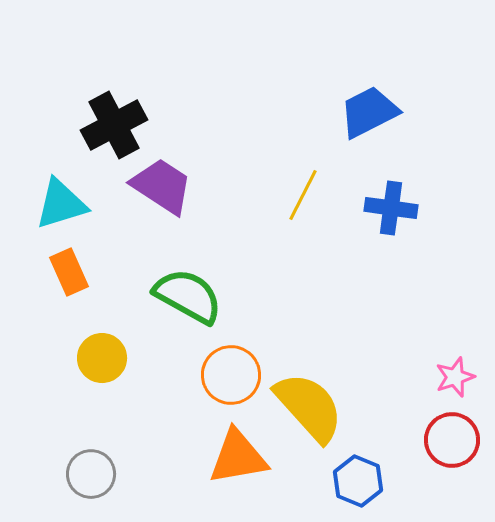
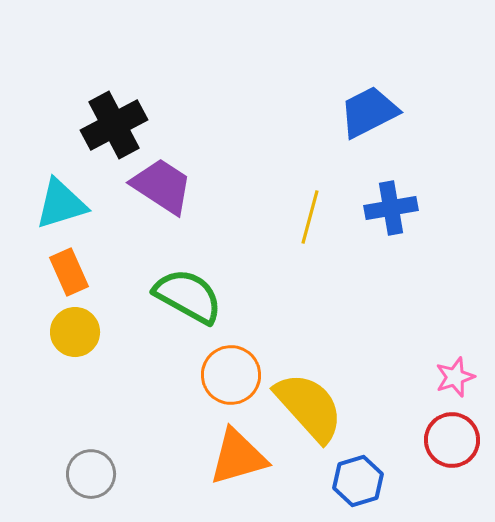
yellow line: moved 7 px right, 22 px down; rotated 12 degrees counterclockwise
blue cross: rotated 18 degrees counterclockwise
yellow circle: moved 27 px left, 26 px up
orange triangle: rotated 6 degrees counterclockwise
blue hexagon: rotated 21 degrees clockwise
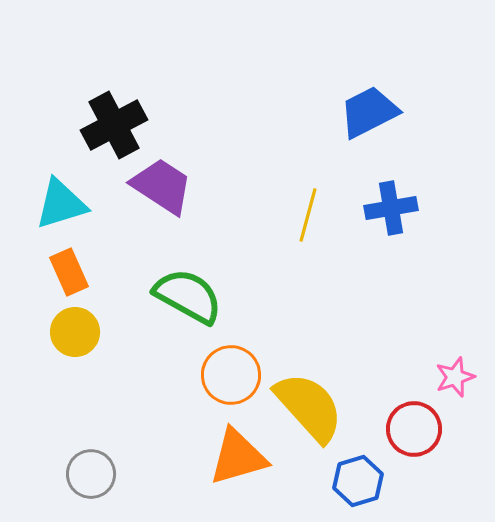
yellow line: moved 2 px left, 2 px up
red circle: moved 38 px left, 11 px up
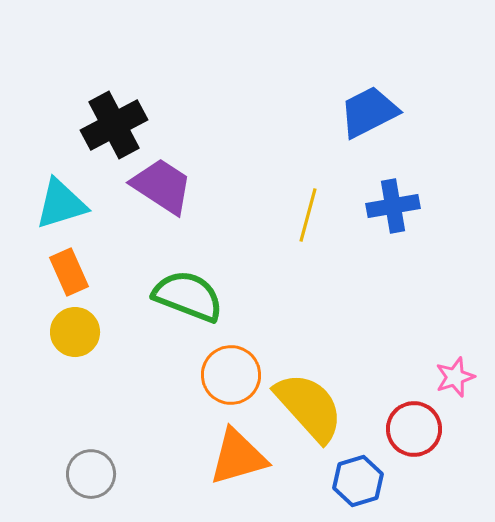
blue cross: moved 2 px right, 2 px up
green semicircle: rotated 8 degrees counterclockwise
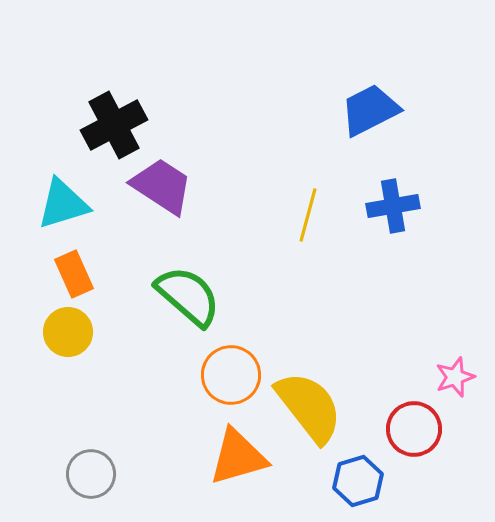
blue trapezoid: moved 1 px right, 2 px up
cyan triangle: moved 2 px right
orange rectangle: moved 5 px right, 2 px down
green semicircle: rotated 20 degrees clockwise
yellow circle: moved 7 px left
yellow semicircle: rotated 4 degrees clockwise
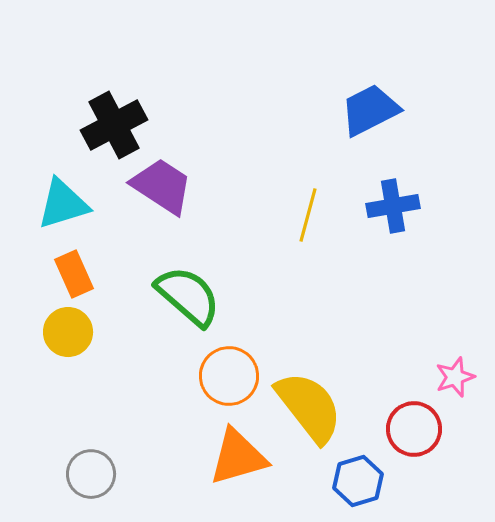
orange circle: moved 2 px left, 1 px down
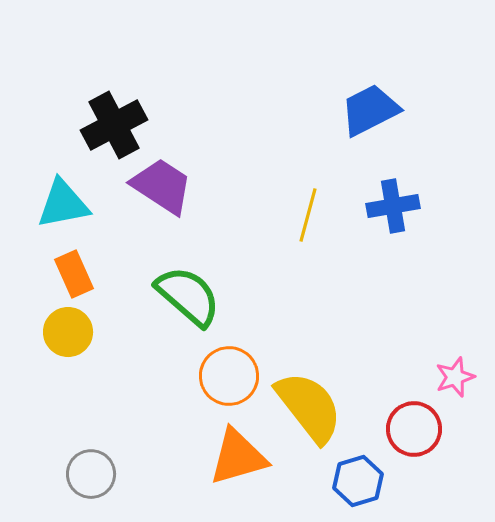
cyan triangle: rotated 6 degrees clockwise
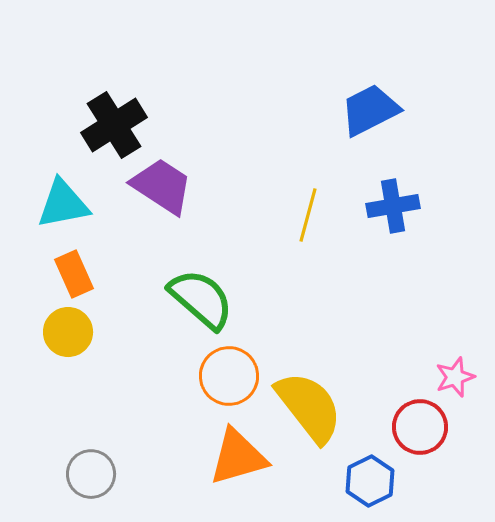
black cross: rotated 4 degrees counterclockwise
green semicircle: moved 13 px right, 3 px down
red circle: moved 6 px right, 2 px up
blue hexagon: moved 12 px right; rotated 9 degrees counterclockwise
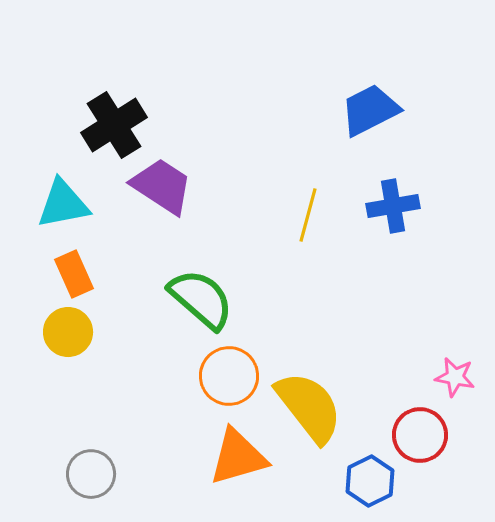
pink star: rotated 30 degrees clockwise
red circle: moved 8 px down
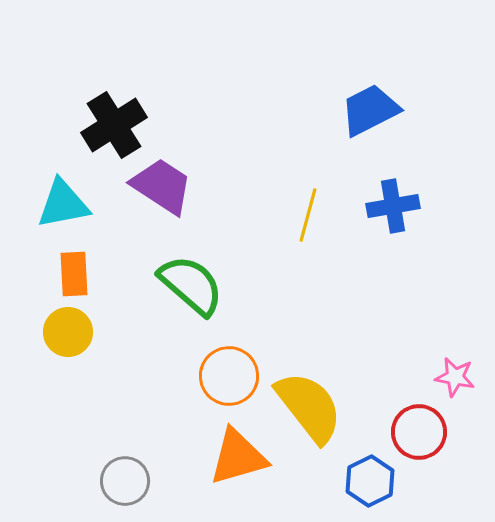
orange rectangle: rotated 21 degrees clockwise
green semicircle: moved 10 px left, 14 px up
red circle: moved 1 px left, 3 px up
gray circle: moved 34 px right, 7 px down
